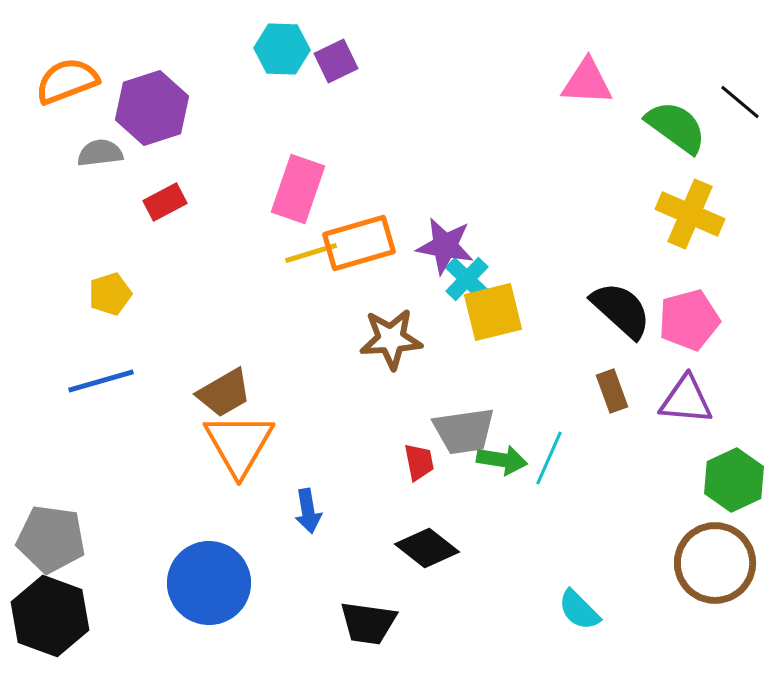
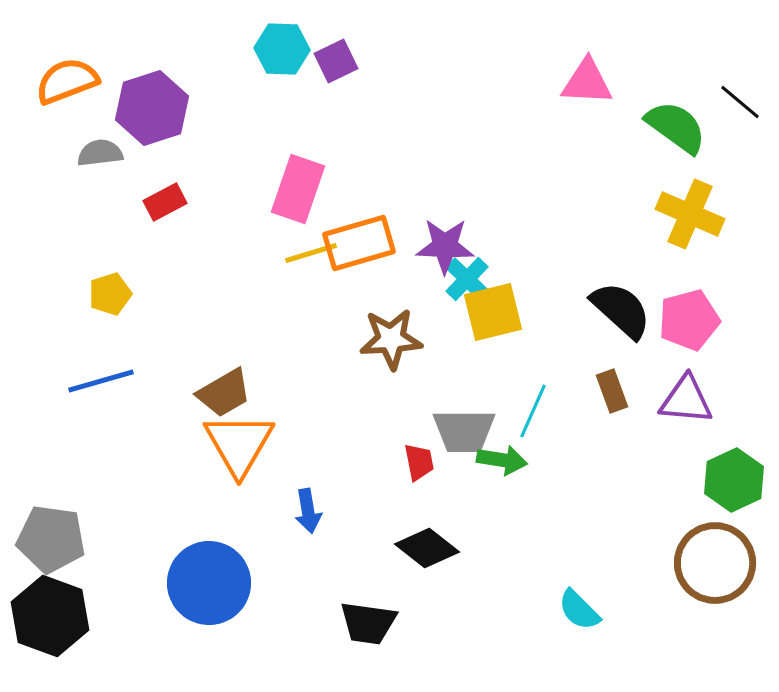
purple star: rotated 8 degrees counterclockwise
gray trapezoid: rotated 8 degrees clockwise
cyan line: moved 16 px left, 47 px up
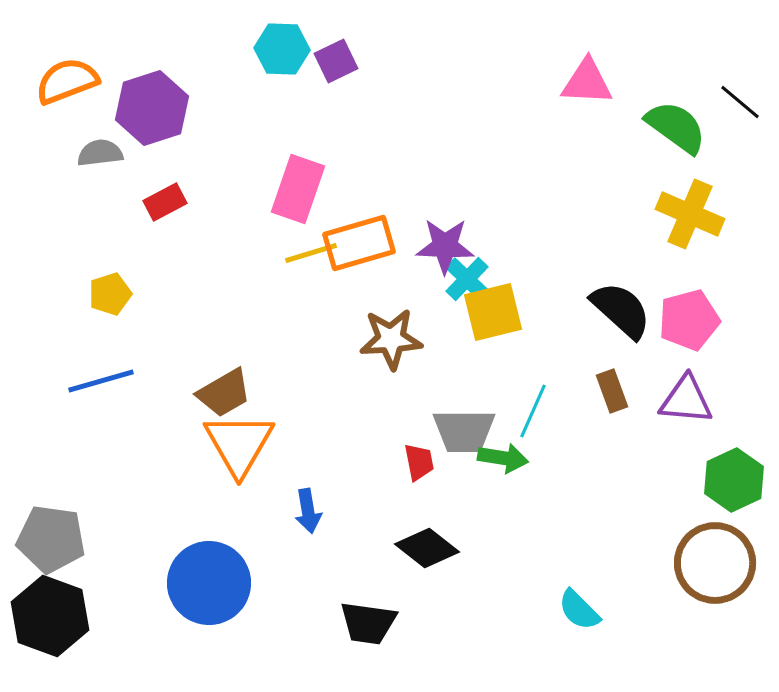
green arrow: moved 1 px right, 2 px up
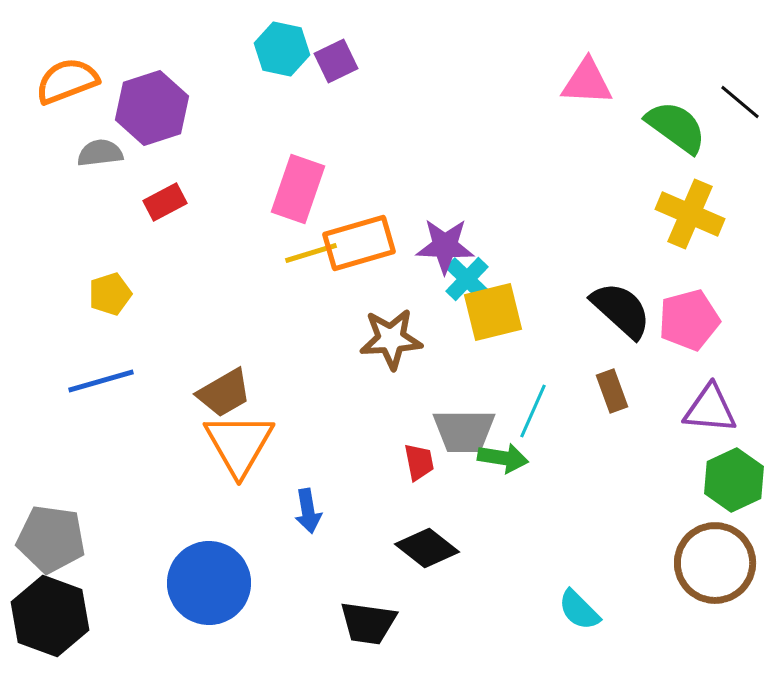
cyan hexagon: rotated 10 degrees clockwise
purple triangle: moved 24 px right, 9 px down
